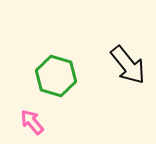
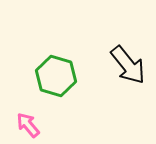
pink arrow: moved 4 px left, 3 px down
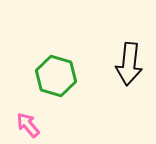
black arrow: moved 1 px right, 1 px up; rotated 45 degrees clockwise
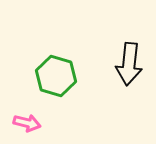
pink arrow: moved 1 px left, 2 px up; rotated 144 degrees clockwise
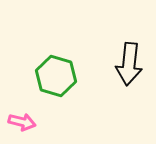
pink arrow: moved 5 px left, 1 px up
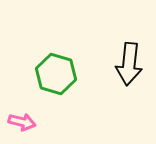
green hexagon: moved 2 px up
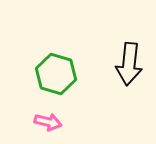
pink arrow: moved 26 px right
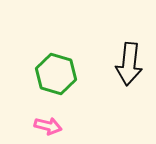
pink arrow: moved 4 px down
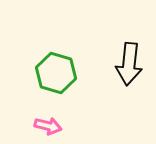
green hexagon: moved 1 px up
